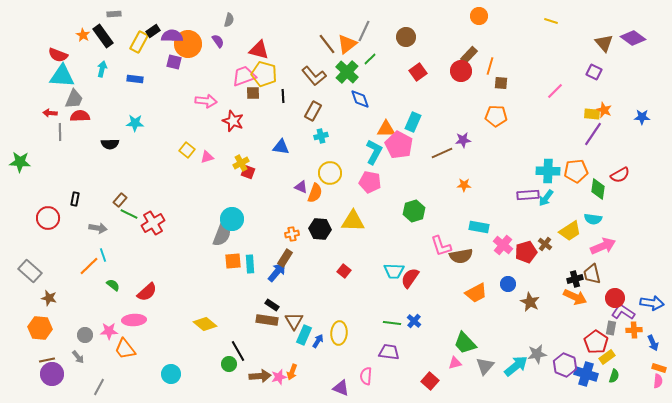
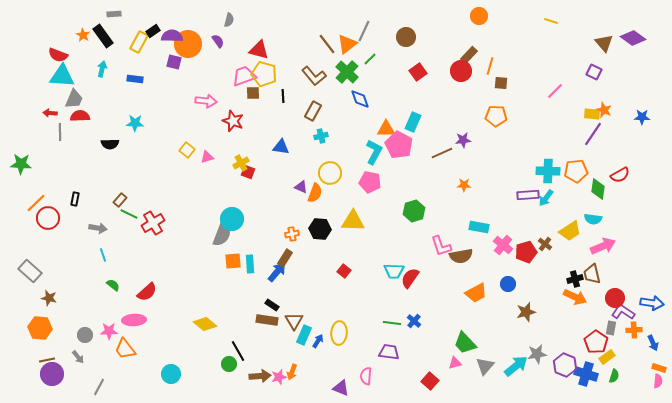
green star at (20, 162): moved 1 px right, 2 px down
orange line at (89, 266): moved 53 px left, 63 px up
brown star at (530, 302): moved 4 px left, 10 px down; rotated 30 degrees clockwise
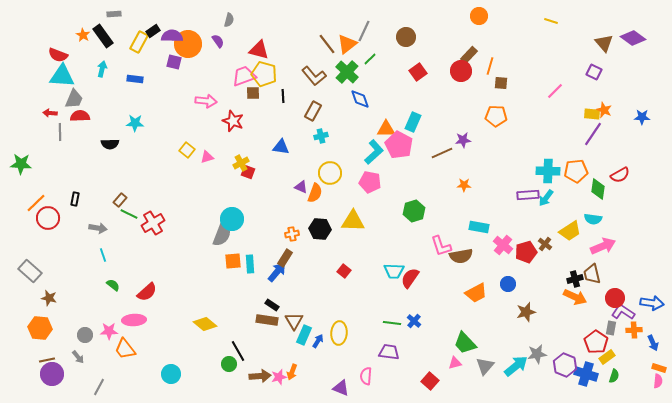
cyan L-shape at (374, 152): rotated 20 degrees clockwise
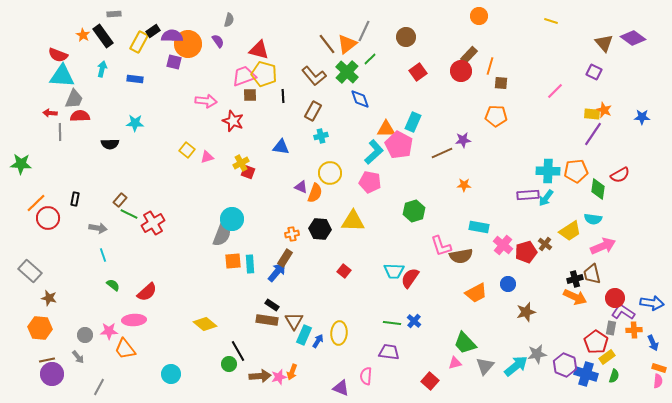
brown square at (253, 93): moved 3 px left, 2 px down
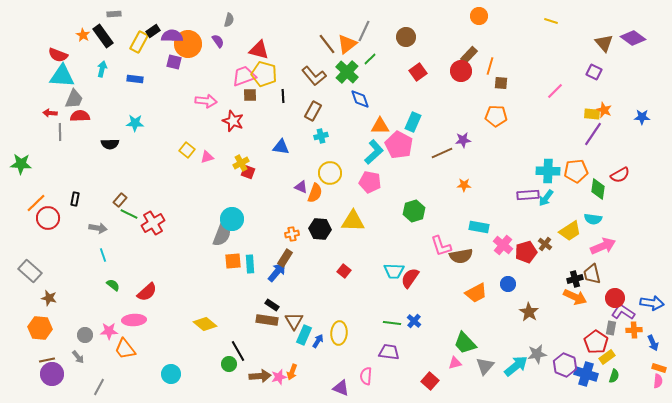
orange triangle at (386, 129): moved 6 px left, 3 px up
brown star at (526, 312): moved 3 px right; rotated 24 degrees counterclockwise
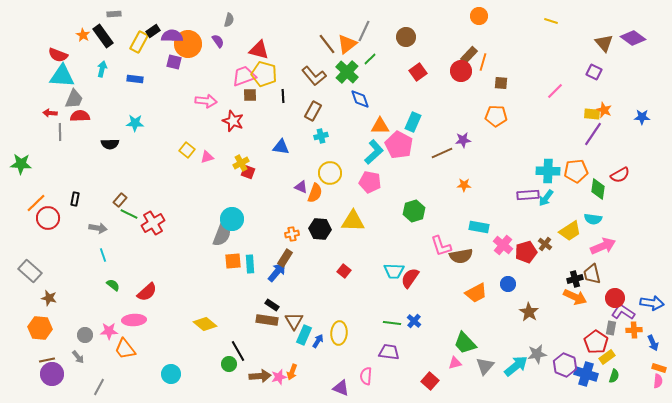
orange line at (490, 66): moved 7 px left, 4 px up
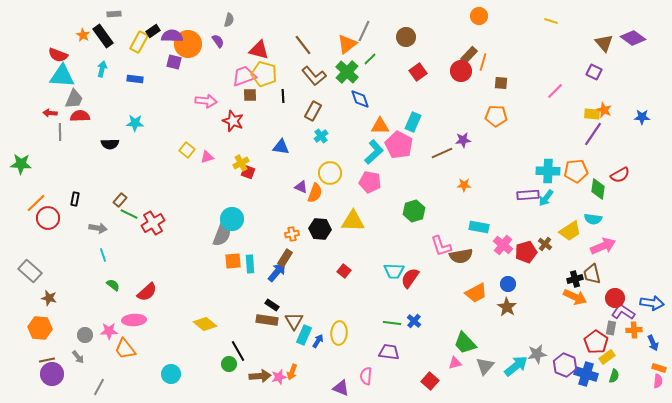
brown line at (327, 44): moved 24 px left, 1 px down
cyan cross at (321, 136): rotated 24 degrees counterclockwise
brown star at (529, 312): moved 22 px left, 5 px up
